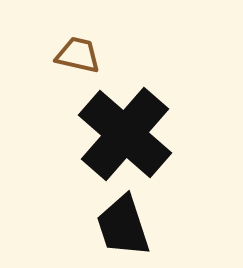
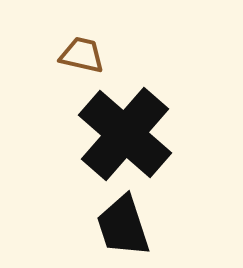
brown trapezoid: moved 4 px right
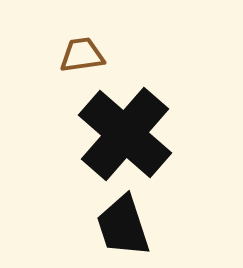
brown trapezoid: rotated 21 degrees counterclockwise
